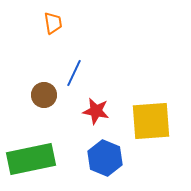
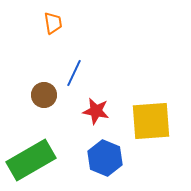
green rectangle: moved 1 px down; rotated 18 degrees counterclockwise
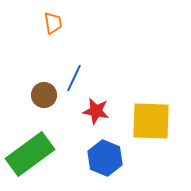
blue line: moved 5 px down
yellow square: rotated 6 degrees clockwise
green rectangle: moved 1 px left, 6 px up; rotated 6 degrees counterclockwise
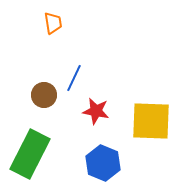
green rectangle: rotated 27 degrees counterclockwise
blue hexagon: moved 2 px left, 5 px down
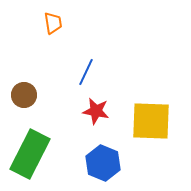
blue line: moved 12 px right, 6 px up
brown circle: moved 20 px left
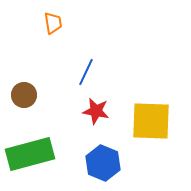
green rectangle: rotated 48 degrees clockwise
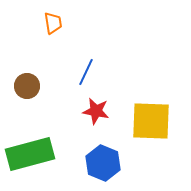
brown circle: moved 3 px right, 9 px up
